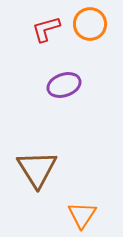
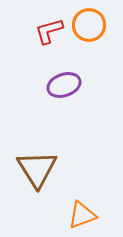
orange circle: moved 1 px left, 1 px down
red L-shape: moved 3 px right, 2 px down
orange triangle: rotated 36 degrees clockwise
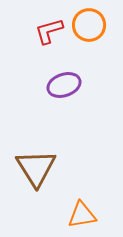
brown triangle: moved 1 px left, 1 px up
orange triangle: rotated 12 degrees clockwise
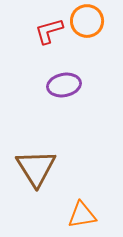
orange circle: moved 2 px left, 4 px up
purple ellipse: rotated 8 degrees clockwise
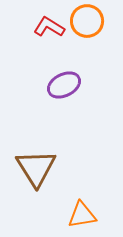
red L-shape: moved 4 px up; rotated 48 degrees clockwise
purple ellipse: rotated 16 degrees counterclockwise
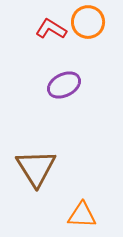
orange circle: moved 1 px right, 1 px down
red L-shape: moved 2 px right, 2 px down
orange triangle: rotated 12 degrees clockwise
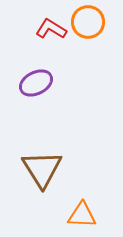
purple ellipse: moved 28 px left, 2 px up
brown triangle: moved 6 px right, 1 px down
